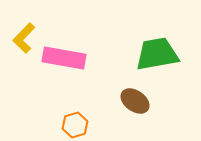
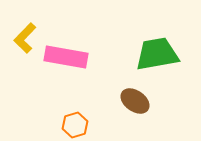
yellow L-shape: moved 1 px right
pink rectangle: moved 2 px right, 1 px up
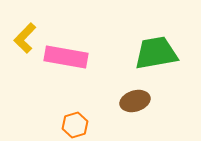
green trapezoid: moved 1 px left, 1 px up
brown ellipse: rotated 52 degrees counterclockwise
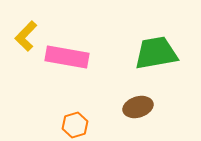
yellow L-shape: moved 1 px right, 2 px up
pink rectangle: moved 1 px right
brown ellipse: moved 3 px right, 6 px down
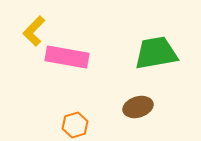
yellow L-shape: moved 8 px right, 5 px up
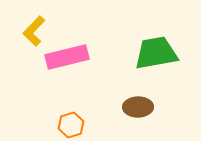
pink rectangle: rotated 24 degrees counterclockwise
brown ellipse: rotated 16 degrees clockwise
orange hexagon: moved 4 px left
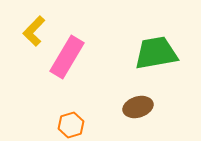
pink rectangle: rotated 45 degrees counterclockwise
brown ellipse: rotated 16 degrees counterclockwise
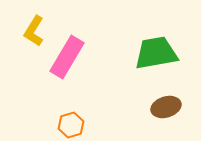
yellow L-shape: rotated 12 degrees counterclockwise
brown ellipse: moved 28 px right
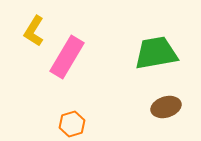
orange hexagon: moved 1 px right, 1 px up
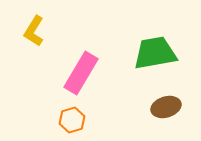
green trapezoid: moved 1 px left
pink rectangle: moved 14 px right, 16 px down
orange hexagon: moved 4 px up
